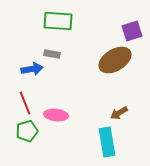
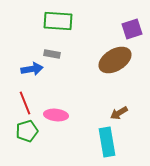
purple square: moved 2 px up
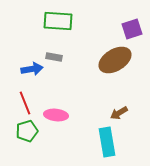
gray rectangle: moved 2 px right, 3 px down
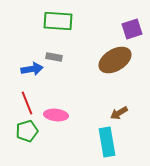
red line: moved 2 px right
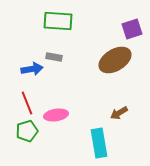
pink ellipse: rotated 15 degrees counterclockwise
cyan rectangle: moved 8 px left, 1 px down
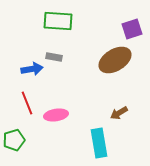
green pentagon: moved 13 px left, 9 px down
